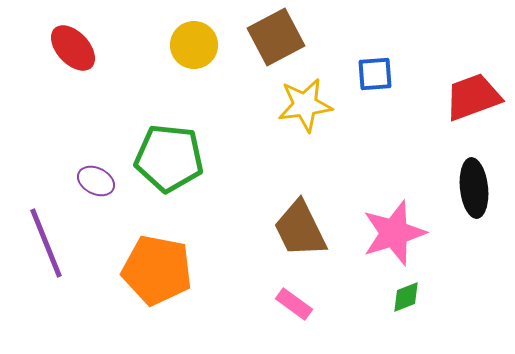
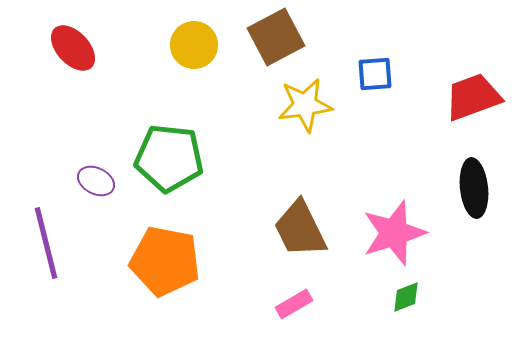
purple line: rotated 8 degrees clockwise
orange pentagon: moved 8 px right, 9 px up
pink rectangle: rotated 66 degrees counterclockwise
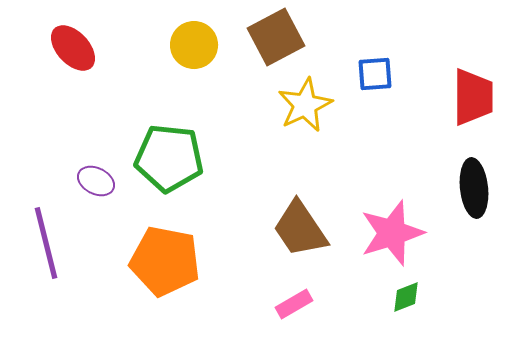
red trapezoid: rotated 110 degrees clockwise
yellow star: rotated 18 degrees counterclockwise
brown trapezoid: rotated 8 degrees counterclockwise
pink star: moved 2 px left
